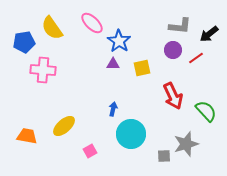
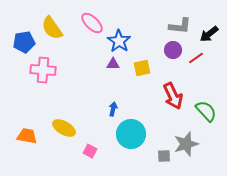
yellow ellipse: moved 2 px down; rotated 70 degrees clockwise
pink square: rotated 32 degrees counterclockwise
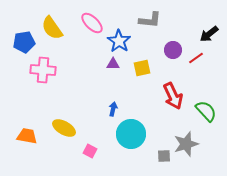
gray L-shape: moved 30 px left, 6 px up
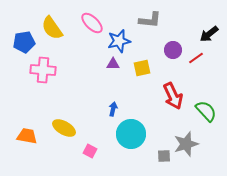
blue star: rotated 25 degrees clockwise
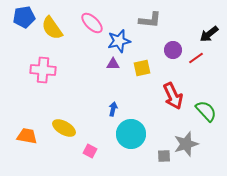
blue pentagon: moved 25 px up
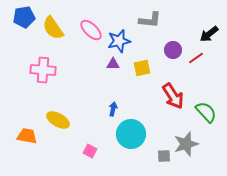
pink ellipse: moved 1 px left, 7 px down
yellow semicircle: moved 1 px right
red arrow: rotated 8 degrees counterclockwise
green semicircle: moved 1 px down
yellow ellipse: moved 6 px left, 8 px up
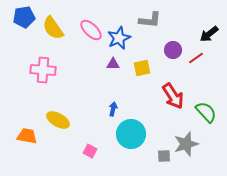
blue star: moved 3 px up; rotated 10 degrees counterclockwise
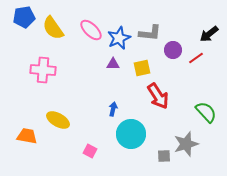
gray L-shape: moved 13 px down
red arrow: moved 15 px left
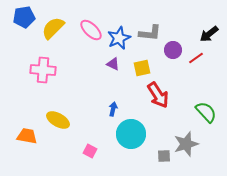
yellow semicircle: rotated 80 degrees clockwise
purple triangle: rotated 24 degrees clockwise
red arrow: moved 1 px up
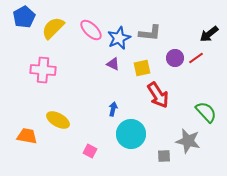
blue pentagon: rotated 20 degrees counterclockwise
purple circle: moved 2 px right, 8 px down
gray star: moved 2 px right, 3 px up; rotated 30 degrees clockwise
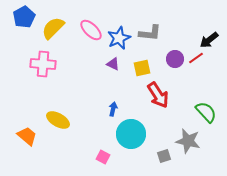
black arrow: moved 6 px down
purple circle: moved 1 px down
pink cross: moved 6 px up
orange trapezoid: rotated 30 degrees clockwise
pink square: moved 13 px right, 6 px down
gray square: rotated 16 degrees counterclockwise
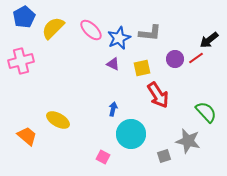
pink cross: moved 22 px left, 3 px up; rotated 20 degrees counterclockwise
